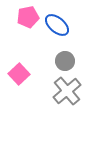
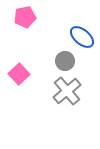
pink pentagon: moved 3 px left
blue ellipse: moved 25 px right, 12 px down
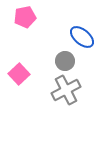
gray cross: moved 1 px left, 1 px up; rotated 12 degrees clockwise
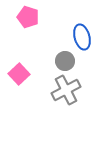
pink pentagon: moved 3 px right; rotated 30 degrees clockwise
blue ellipse: rotated 35 degrees clockwise
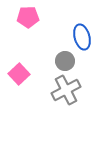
pink pentagon: rotated 20 degrees counterclockwise
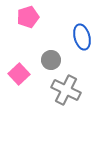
pink pentagon: rotated 15 degrees counterclockwise
gray circle: moved 14 px left, 1 px up
gray cross: rotated 36 degrees counterclockwise
